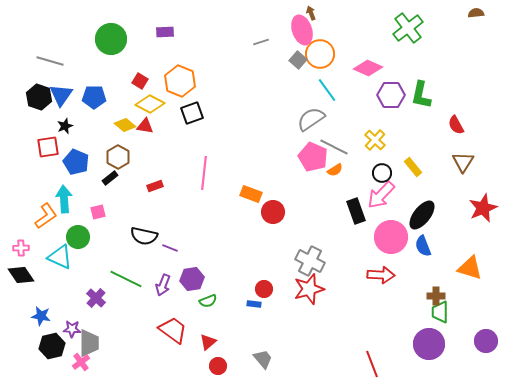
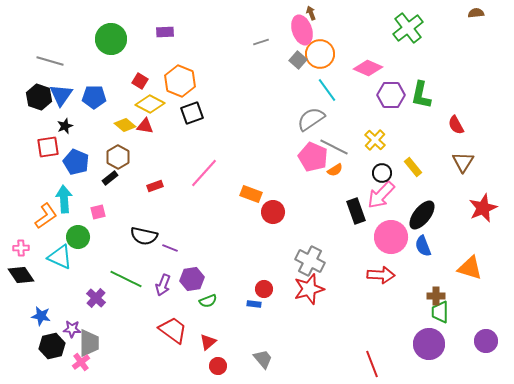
pink line at (204, 173): rotated 36 degrees clockwise
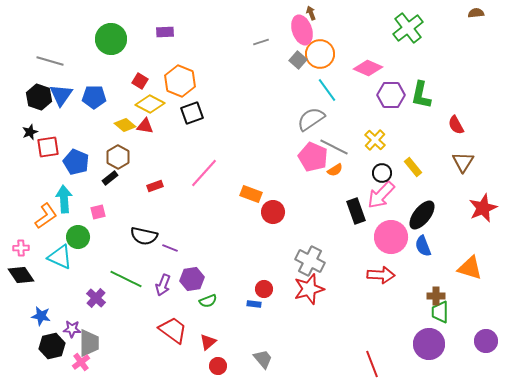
black star at (65, 126): moved 35 px left, 6 px down
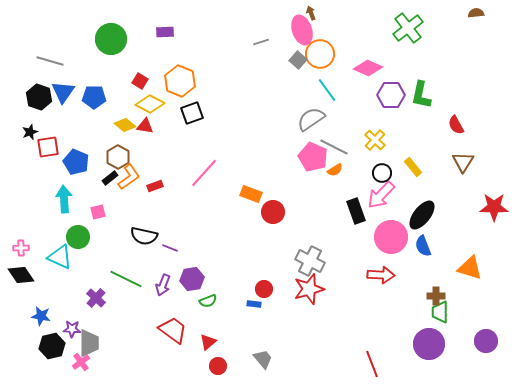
blue triangle at (61, 95): moved 2 px right, 3 px up
red star at (483, 208): moved 11 px right, 1 px up; rotated 24 degrees clockwise
orange L-shape at (46, 216): moved 83 px right, 39 px up
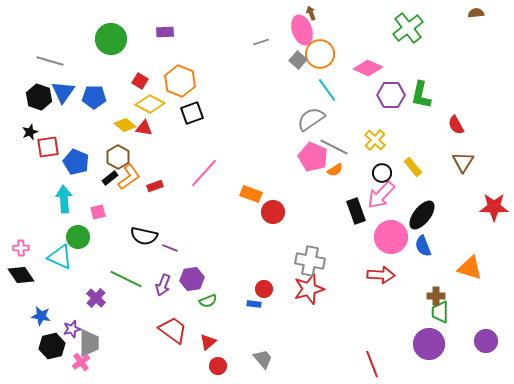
red triangle at (145, 126): moved 1 px left, 2 px down
gray cross at (310, 261): rotated 16 degrees counterclockwise
purple star at (72, 329): rotated 18 degrees counterclockwise
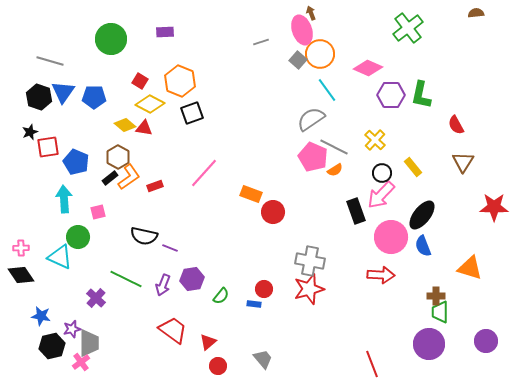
green semicircle at (208, 301): moved 13 px right, 5 px up; rotated 30 degrees counterclockwise
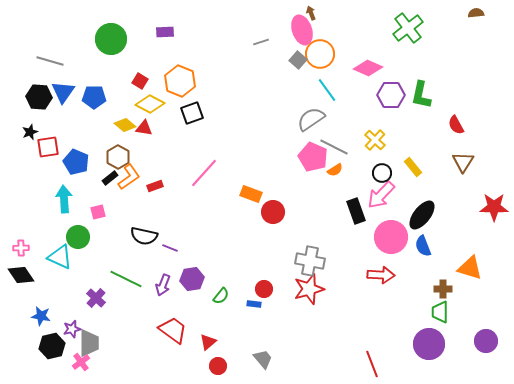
black hexagon at (39, 97): rotated 15 degrees counterclockwise
brown cross at (436, 296): moved 7 px right, 7 px up
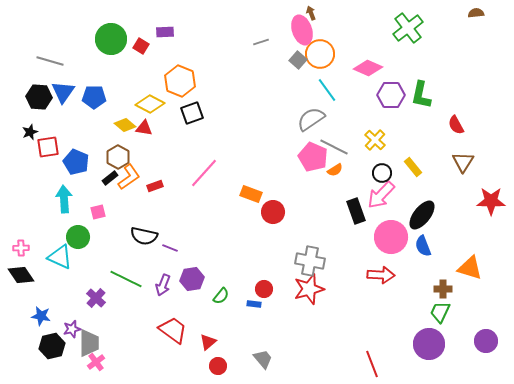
red square at (140, 81): moved 1 px right, 35 px up
red star at (494, 207): moved 3 px left, 6 px up
green trapezoid at (440, 312): rotated 25 degrees clockwise
pink cross at (81, 362): moved 15 px right
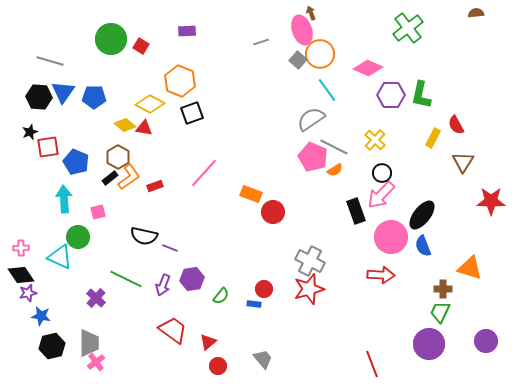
purple rectangle at (165, 32): moved 22 px right, 1 px up
yellow rectangle at (413, 167): moved 20 px right, 29 px up; rotated 66 degrees clockwise
gray cross at (310, 261): rotated 16 degrees clockwise
purple star at (72, 329): moved 44 px left, 36 px up
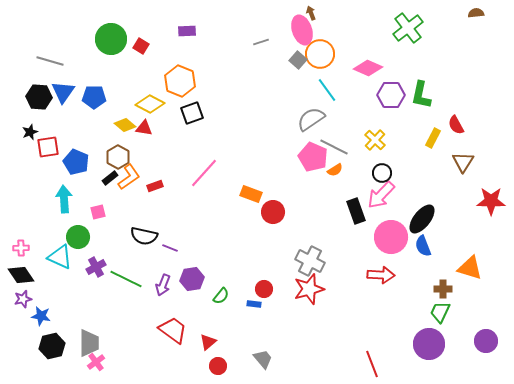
black ellipse at (422, 215): moved 4 px down
purple star at (28, 293): moved 5 px left, 6 px down
purple cross at (96, 298): moved 31 px up; rotated 18 degrees clockwise
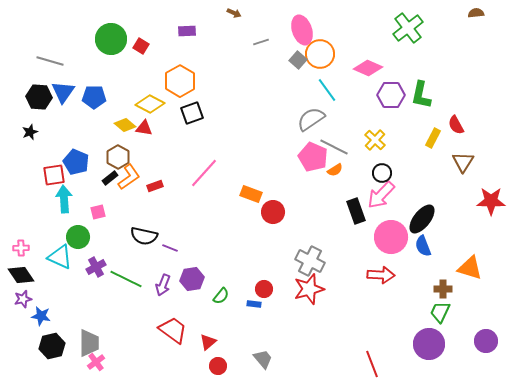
brown arrow at (311, 13): moved 77 px left; rotated 136 degrees clockwise
orange hexagon at (180, 81): rotated 8 degrees clockwise
red square at (48, 147): moved 6 px right, 28 px down
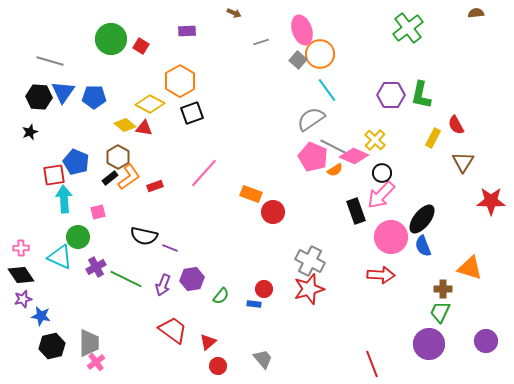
pink diamond at (368, 68): moved 14 px left, 88 px down
